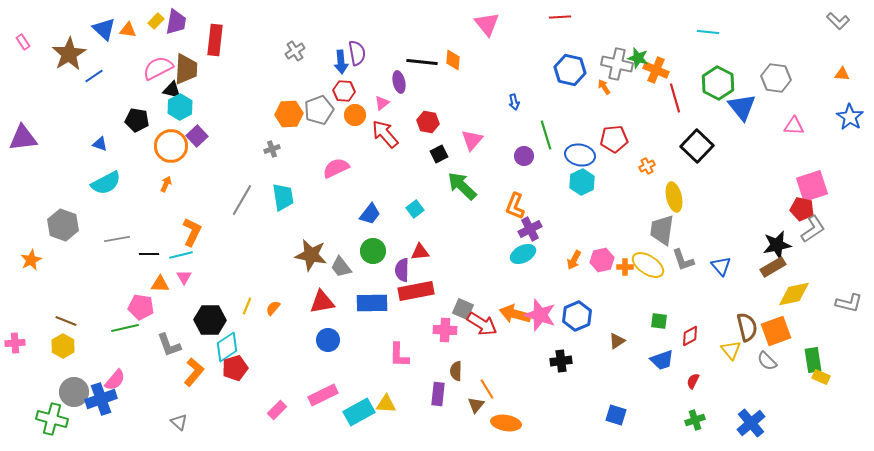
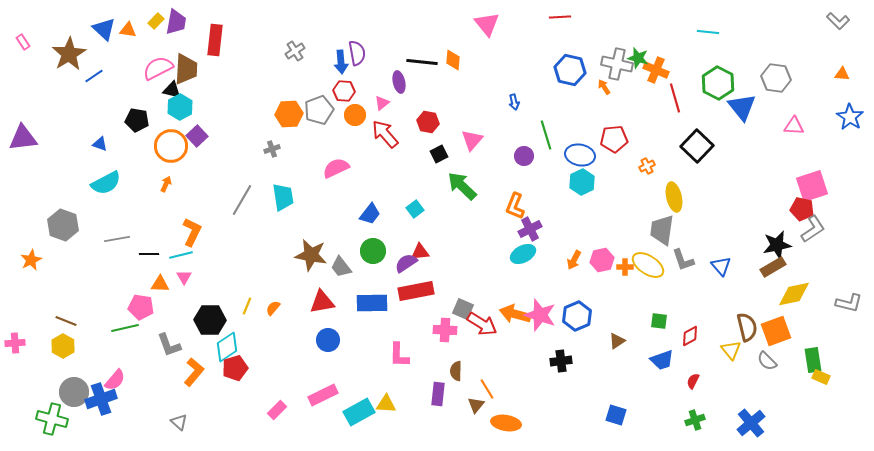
purple semicircle at (402, 270): moved 4 px right, 7 px up; rotated 55 degrees clockwise
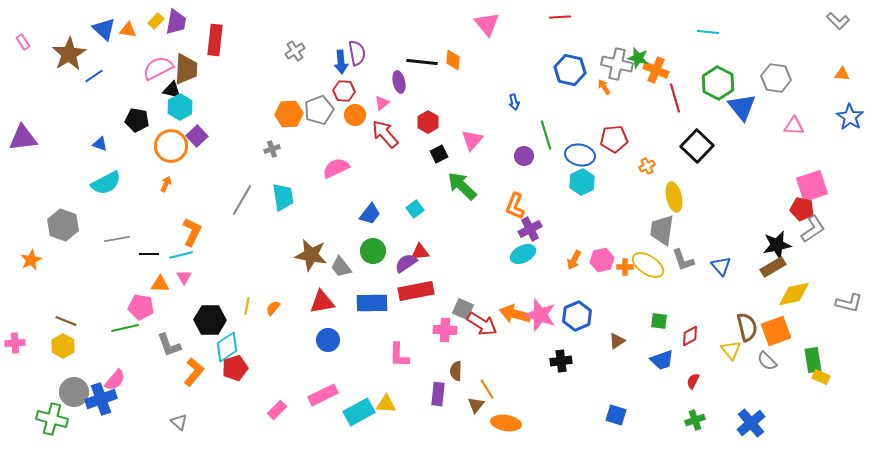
red hexagon at (428, 122): rotated 20 degrees clockwise
yellow line at (247, 306): rotated 12 degrees counterclockwise
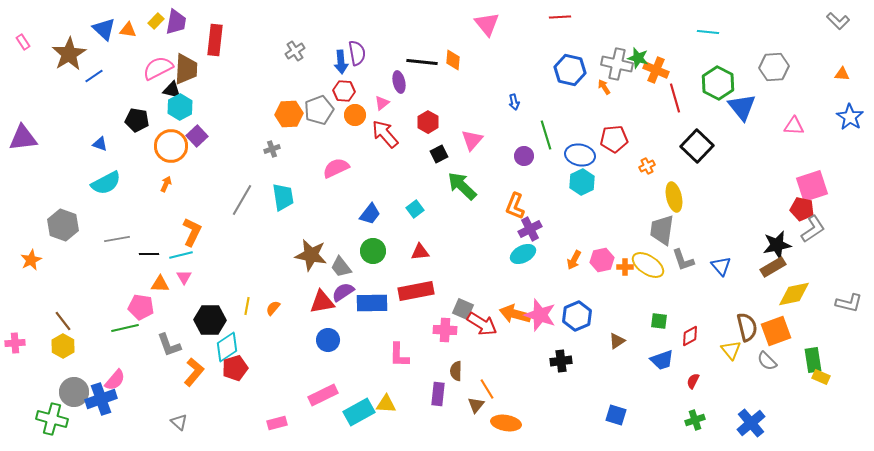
gray hexagon at (776, 78): moved 2 px left, 11 px up; rotated 12 degrees counterclockwise
purple semicircle at (406, 263): moved 63 px left, 29 px down
brown line at (66, 321): moved 3 px left; rotated 30 degrees clockwise
pink rectangle at (277, 410): moved 13 px down; rotated 30 degrees clockwise
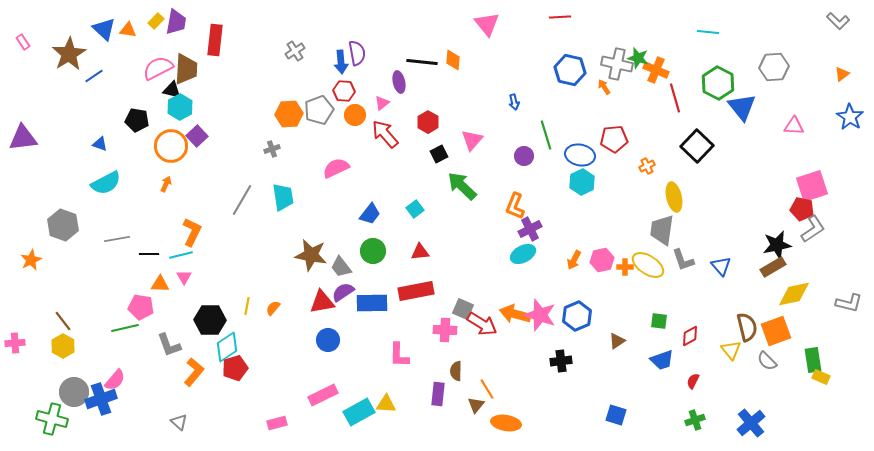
orange triangle at (842, 74): rotated 42 degrees counterclockwise
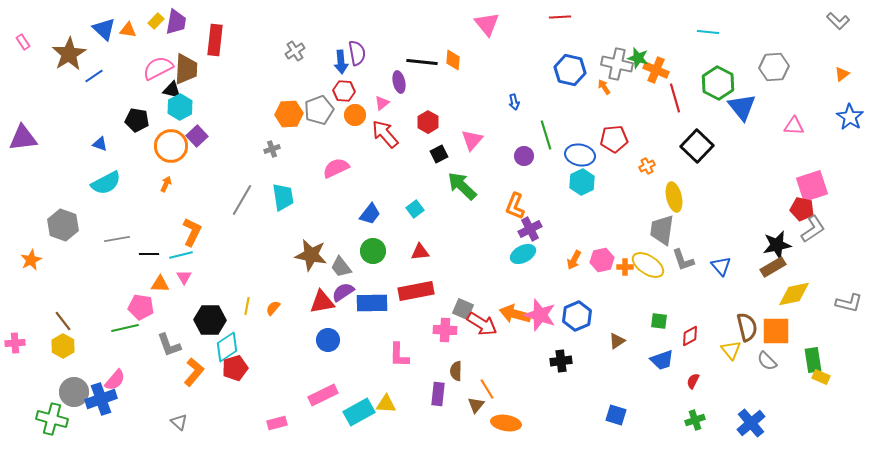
orange square at (776, 331): rotated 20 degrees clockwise
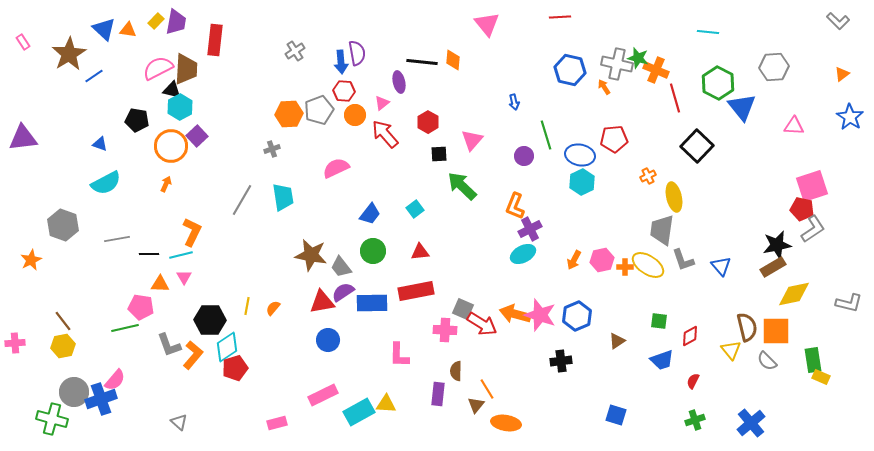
black square at (439, 154): rotated 24 degrees clockwise
orange cross at (647, 166): moved 1 px right, 10 px down
yellow hexagon at (63, 346): rotated 20 degrees clockwise
orange L-shape at (194, 372): moved 1 px left, 17 px up
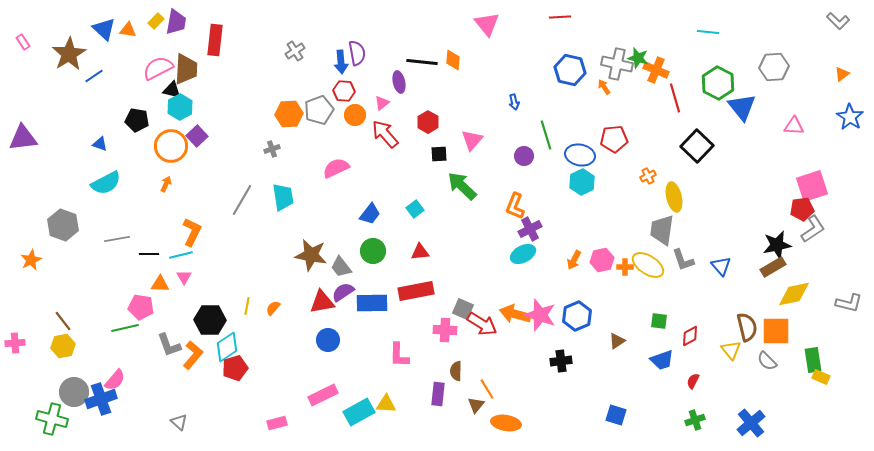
red pentagon at (802, 209): rotated 20 degrees counterclockwise
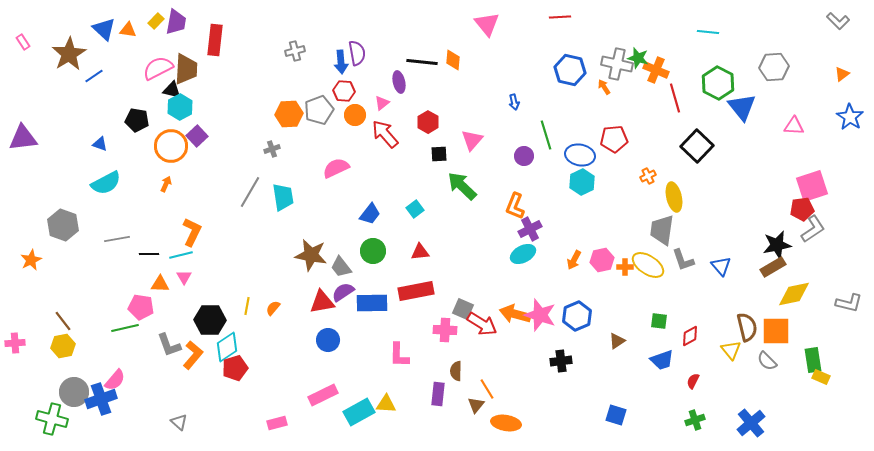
gray cross at (295, 51): rotated 18 degrees clockwise
gray line at (242, 200): moved 8 px right, 8 px up
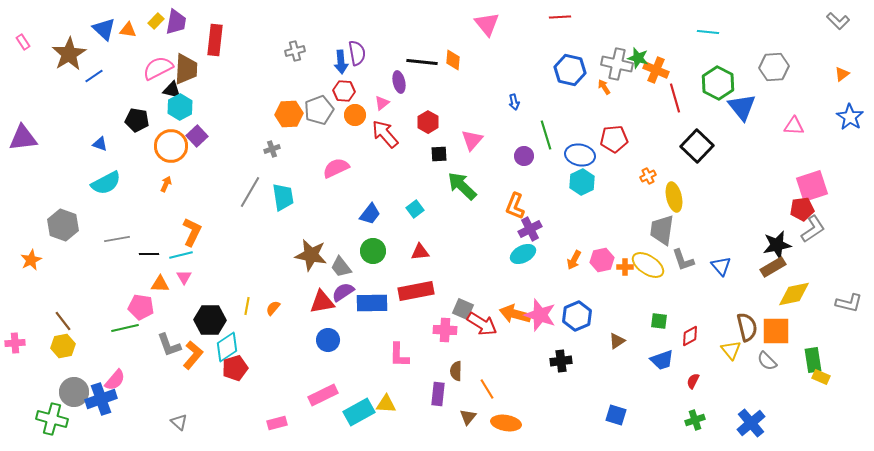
brown triangle at (476, 405): moved 8 px left, 12 px down
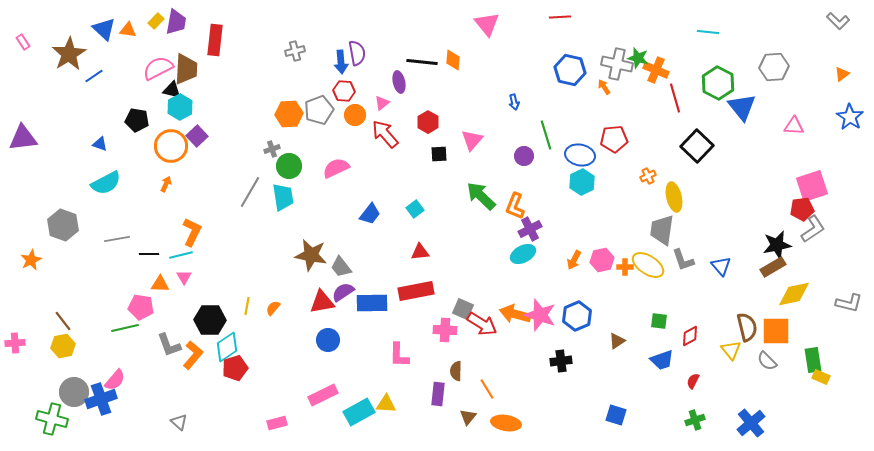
green arrow at (462, 186): moved 19 px right, 10 px down
green circle at (373, 251): moved 84 px left, 85 px up
